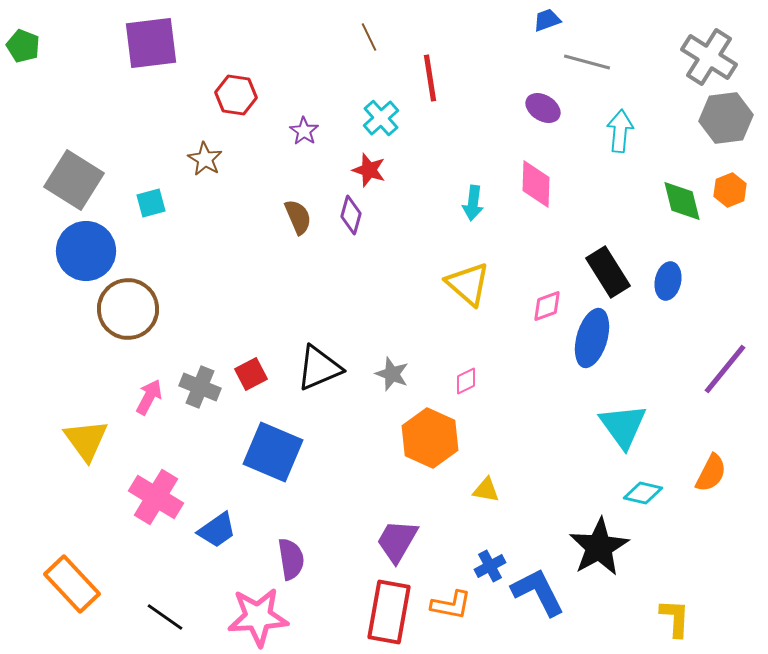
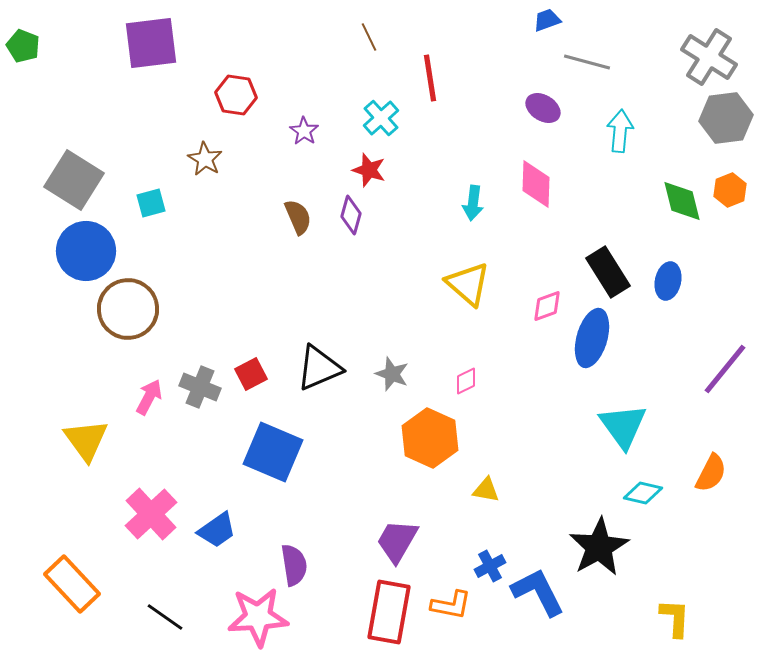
pink cross at (156, 497): moved 5 px left, 17 px down; rotated 16 degrees clockwise
purple semicircle at (291, 559): moved 3 px right, 6 px down
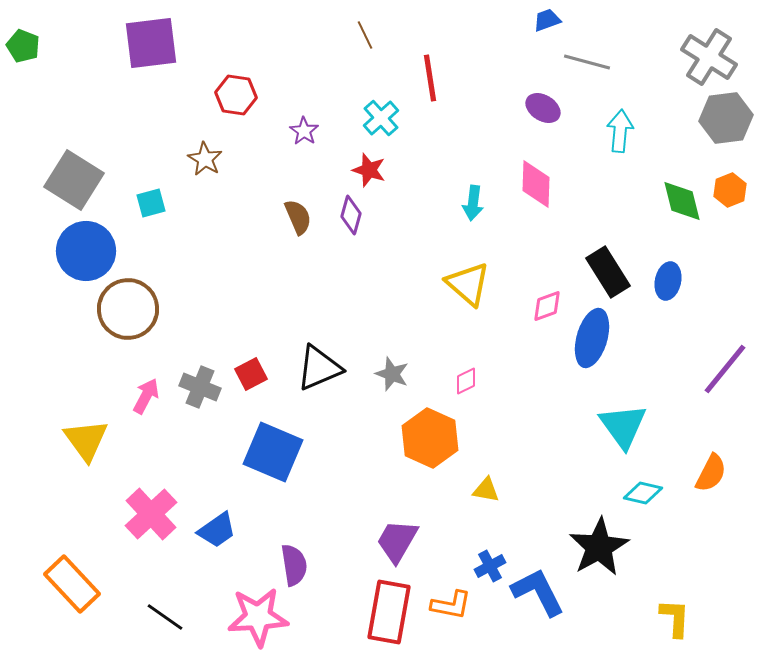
brown line at (369, 37): moved 4 px left, 2 px up
pink arrow at (149, 397): moved 3 px left, 1 px up
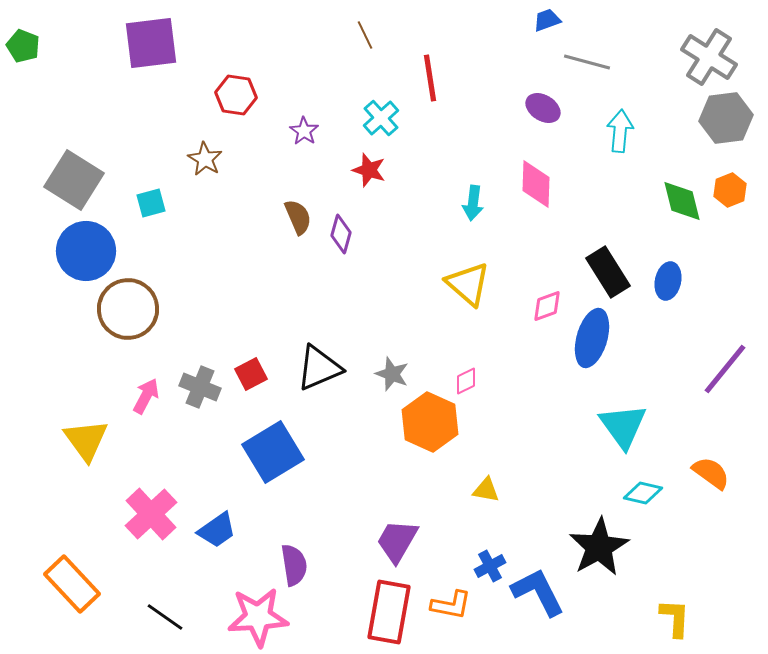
purple diamond at (351, 215): moved 10 px left, 19 px down
orange hexagon at (430, 438): moved 16 px up
blue square at (273, 452): rotated 36 degrees clockwise
orange semicircle at (711, 473): rotated 81 degrees counterclockwise
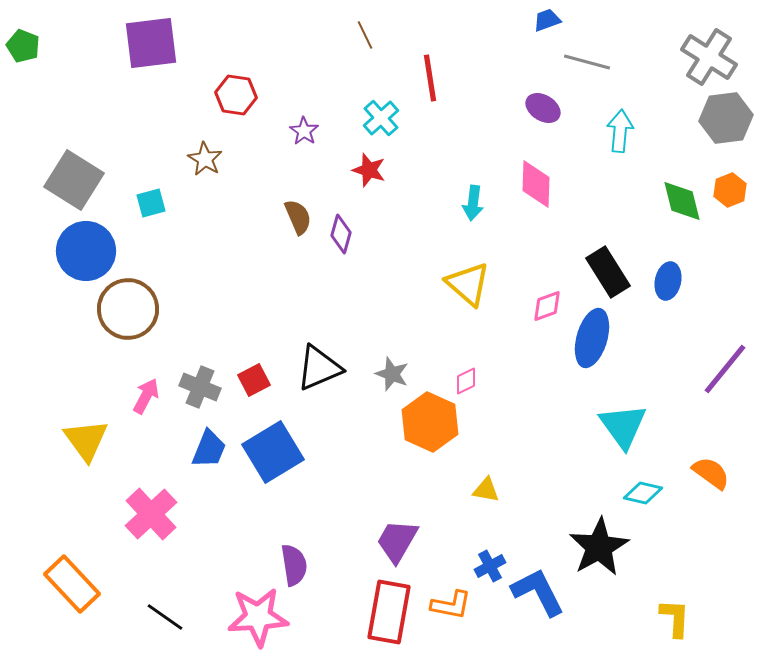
red square at (251, 374): moved 3 px right, 6 px down
blue trapezoid at (217, 530): moved 8 px left, 81 px up; rotated 33 degrees counterclockwise
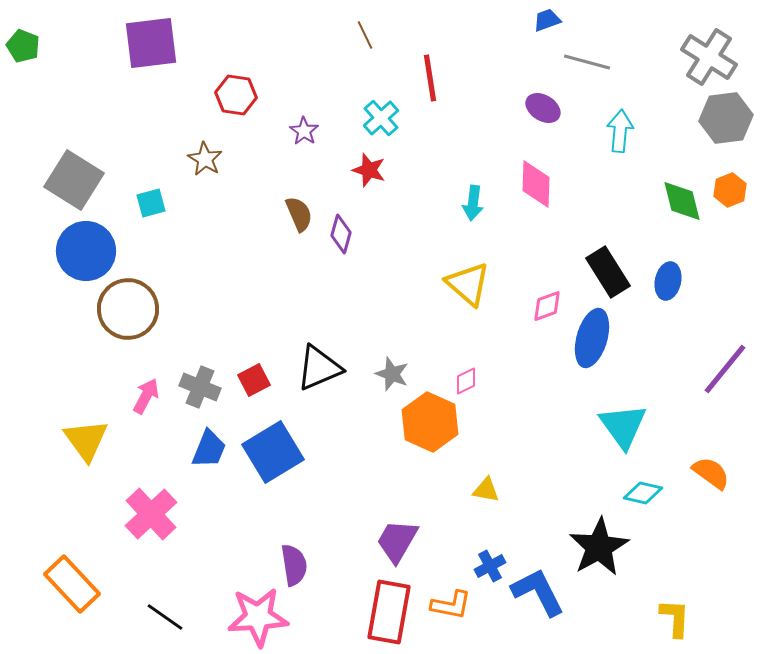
brown semicircle at (298, 217): moved 1 px right, 3 px up
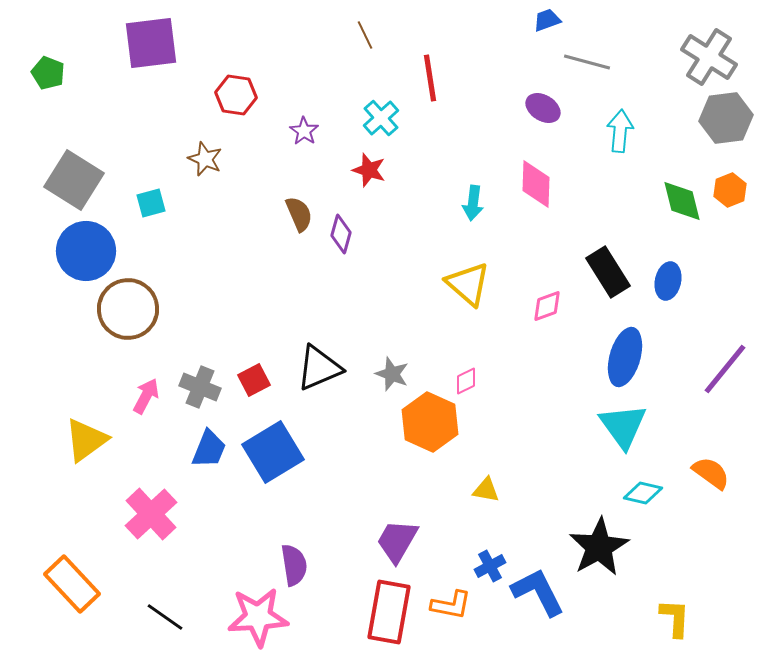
green pentagon at (23, 46): moved 25 px right, 27 px down
brown star at (205, 159): rotated 8 degrees counterclockwise
blue ellipse at (592, 338): moved 33 px right, 19 px down
yellow triangle at (86, 440): rotated 30 degrees clockwise
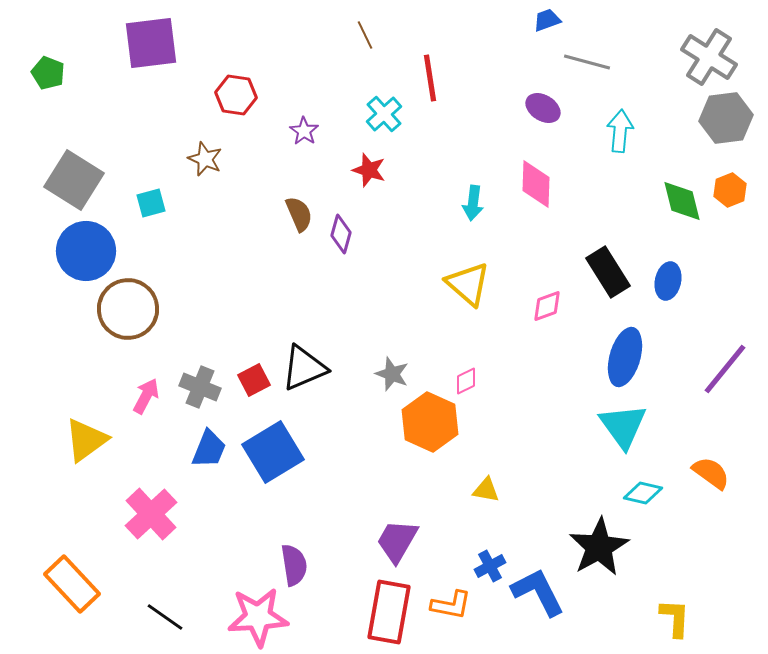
cyan cross at (381, 118): moved 3 px right, 4 px up
black triangle at (319, 368): moved 15 px left
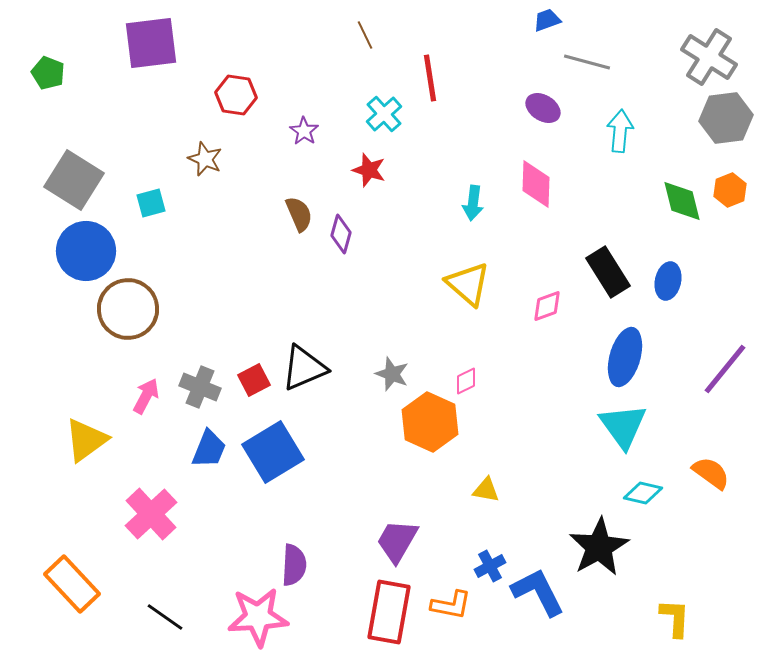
purple semicircle at (294, 565): rotated 12 degrees clockwise
